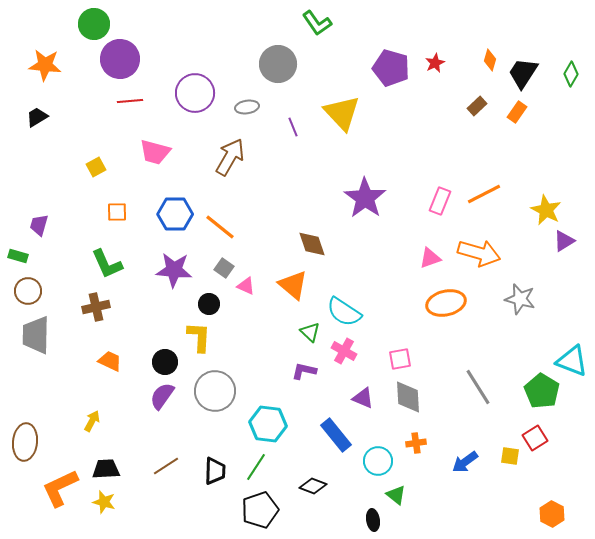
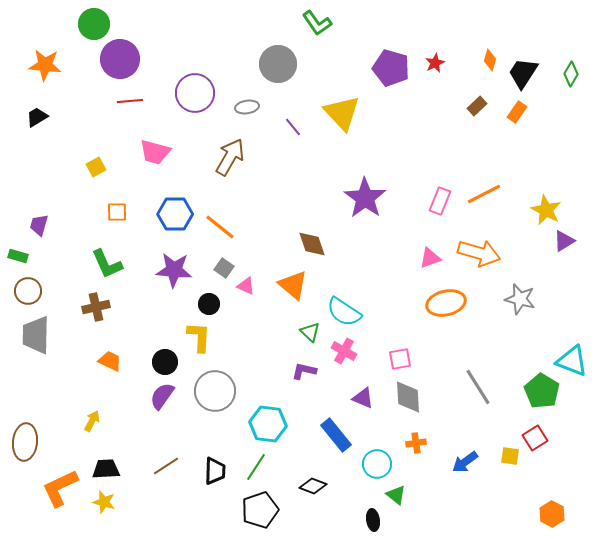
purple line at (293, 127): rotated 18 degrees counterclockwise
cyan circle at (378, 461): moved 1 px left, 3 px down
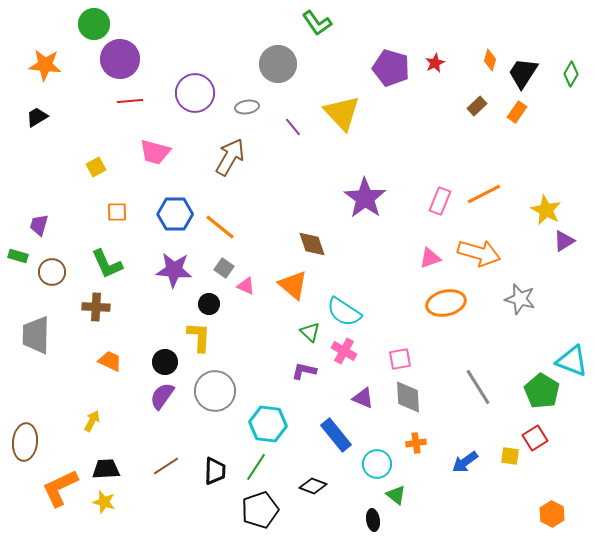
brown circle at (28, 291): moved 24 px right, 19 px up
brown cross at (96, 307): rotated 16 degrees clockwise
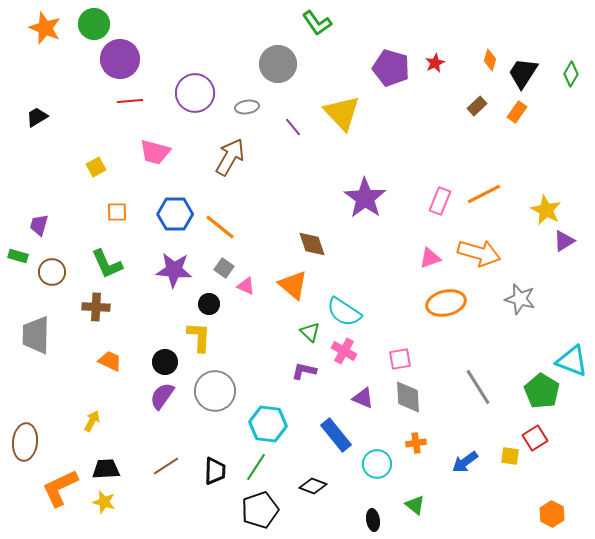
orange star at (45, 65): moved 37 px up; rotated 16 degrees clockwise
green triangle at (396, 495): moved 19 px right, 10 px down
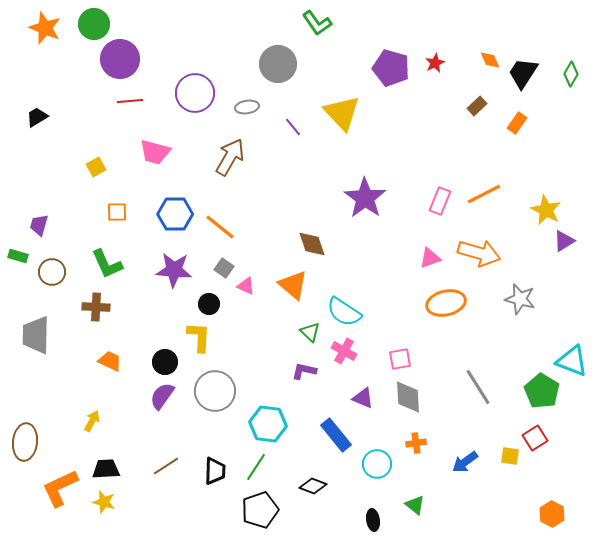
orange diamond at (490, 60): rotated 40 degrees counterclockwise
orange rectangle at (517, 112): moved 11 px down
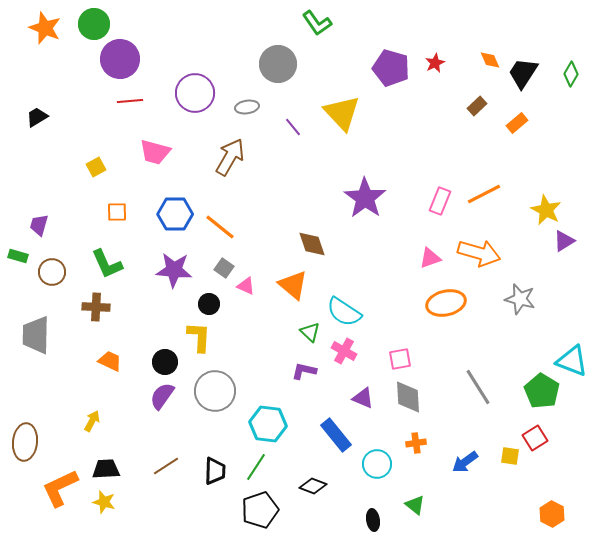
orange rectangle at (517, 123): rotated 15 degrees clockwise
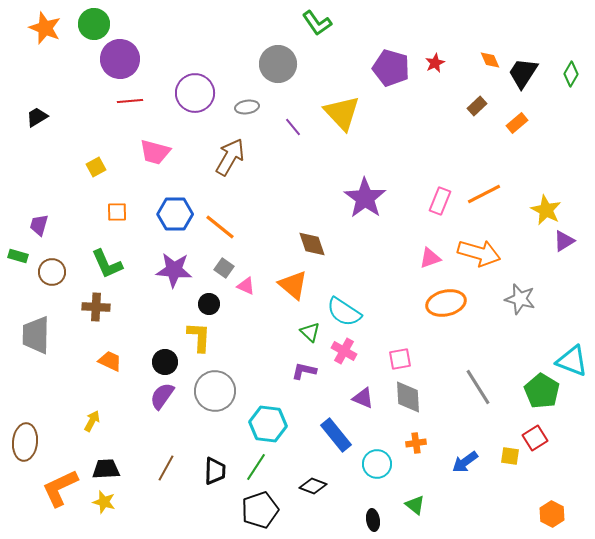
brown line at (166, 466): moved 2 px down; rotated 28 degrees counterclockwise
